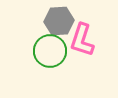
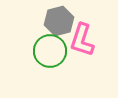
gray hexagon: rotated 12 degrees counterclockwise
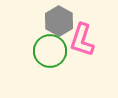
gray hexagon: rotated 16 degrees counterclockwise
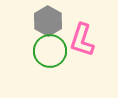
gray hexagon: moved 11 px left
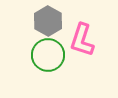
green circle: moved 2 px left, 4 px down
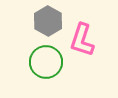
green circle: moved 2 px left, 7 px down
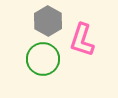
green circle: moved 3 px left, 3 px up
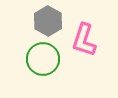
pink L-shape: moved 2 px right
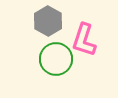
green circle: moved 13 px right
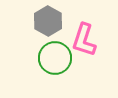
green circle: moved 1 px left, 1 px up
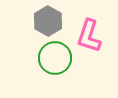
pink L-shape: moved 5 px right, 4 px up
